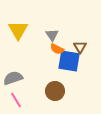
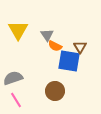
gray triangle: moved 5 px left
orange semicircle: moved 2 px left, 3 px up
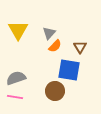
gray triangle: moved 2 px right, 2 px up; rotated 16 degrees clockwise
orange semicircle: rotated 72 degrees counterclockwise
blue square: moved 9 px down
gray semicircle: moved 3 px right
pink line: moved 1 px left, 3 px up; rotated 49 degrees counterclockwise
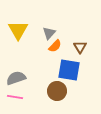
brown circle: moved 2 px right
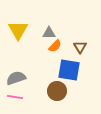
gray triangle: rotated 48 degrees clockwise
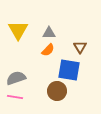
orange semicircle: moved 7 px left, 4 px down
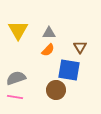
brown circle: moved 1 px left, 1 px up
